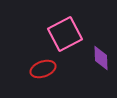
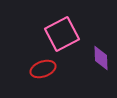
pink square: moved 3 px left
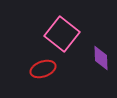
pink square: rotated 24 degrees counterclockwise
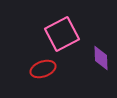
pink square: rotated 24 degrees clockwise
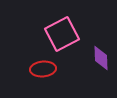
red ellipse: rotated 15 degrees clockwise
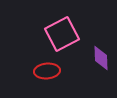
red ellipse: moved 4 px right, 2 px down
